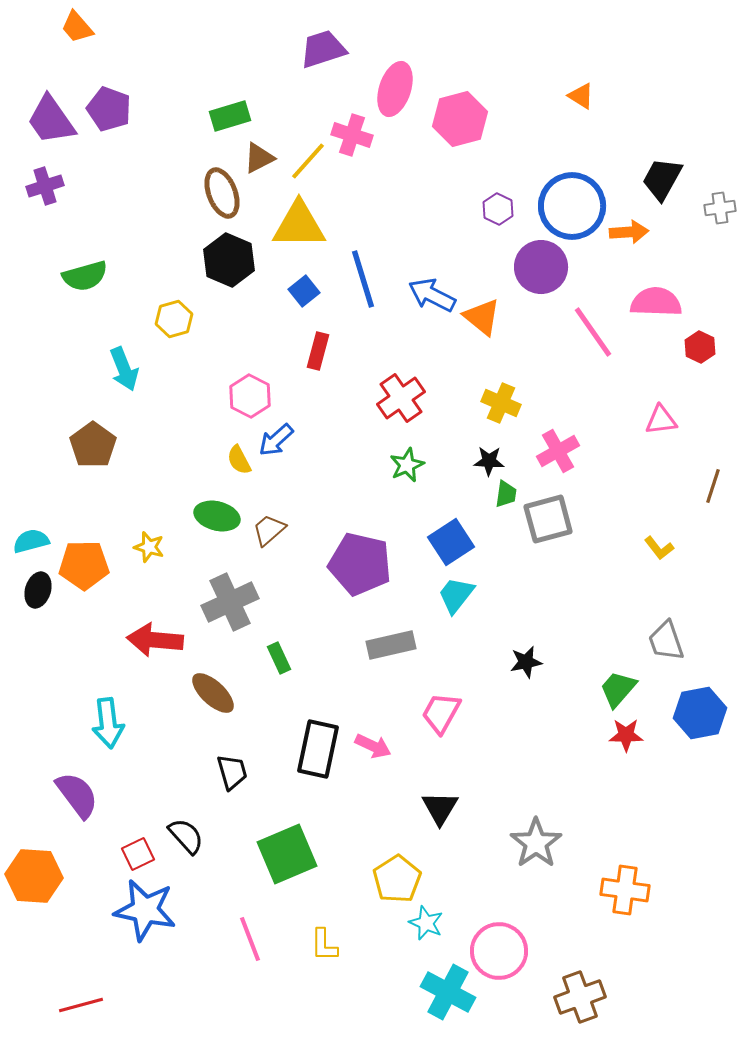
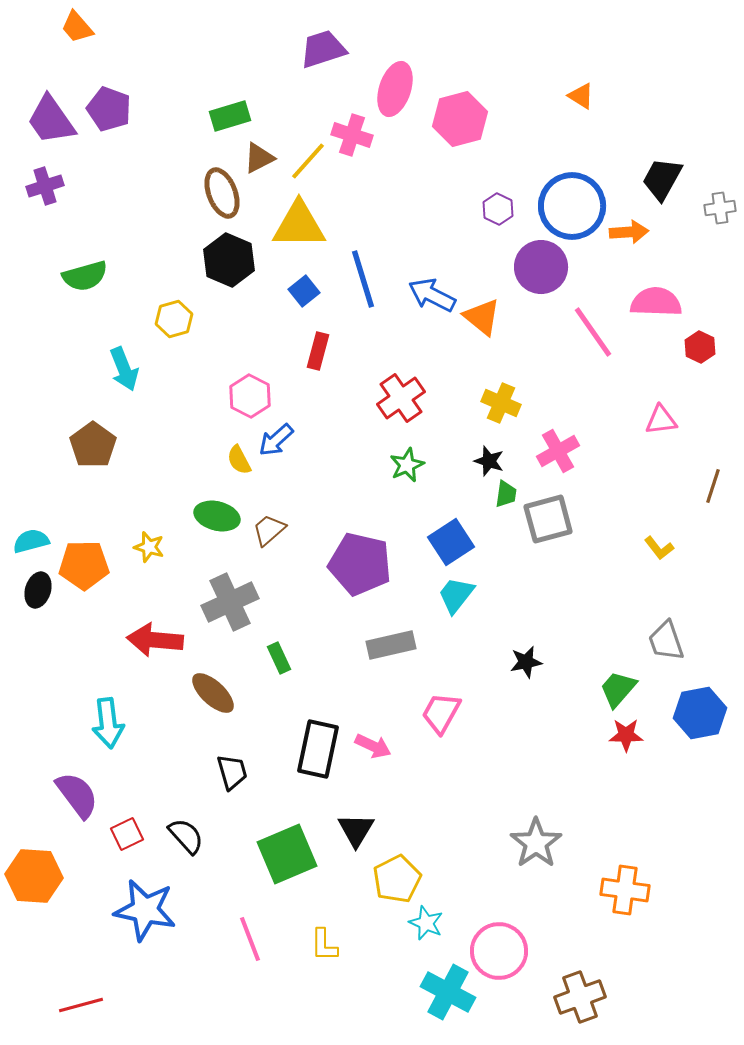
black star at (489, 461): rotated 16 degrees clockwise
black triangle at (440, 808): moved 84 px left, 22 px down
red square at (138, 854): moved 11 px left, 20 px up
yellow pentagon at (397, 879): rotated 6 degrees clockwise
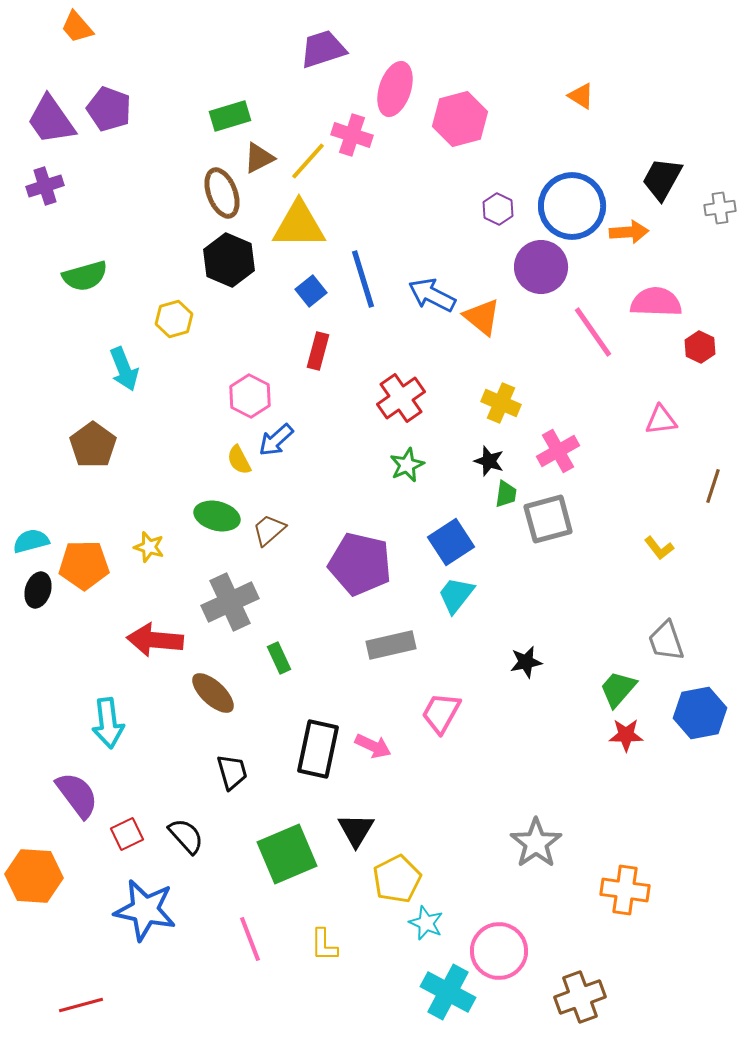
blue square at (304, 291): moved 7 px right
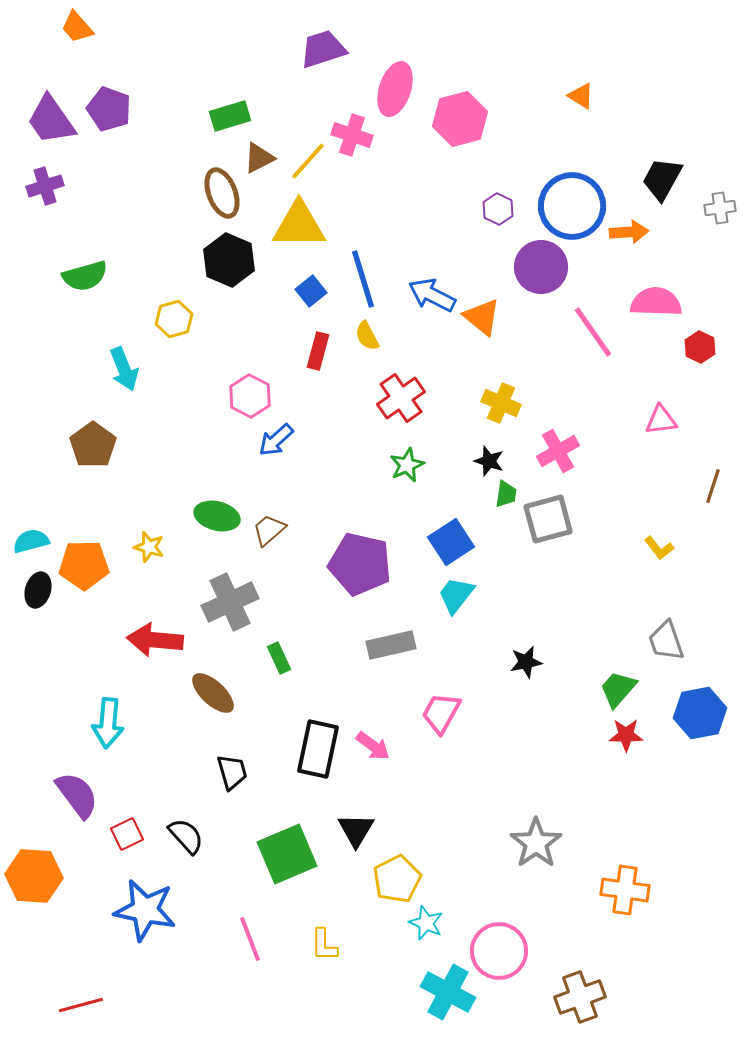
yellow semicircle at (239, 460): moved 128 px right, 124 px up
cyan arrow at (108, 723): rotated 12 degrees clockwise
pink arrow at (373, 746): rotated 12 degrees clockwise
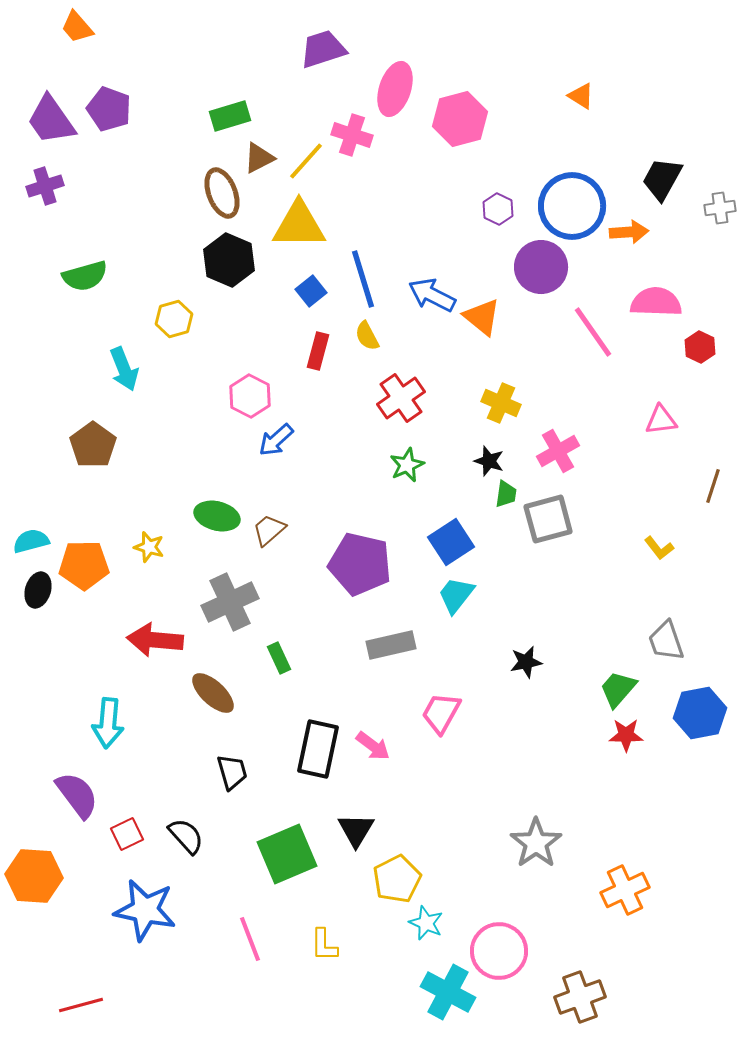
yellow line at (308, 161): moved 2 px left
orange cross at (625, 890): rotated 33 degrees counterclockwise
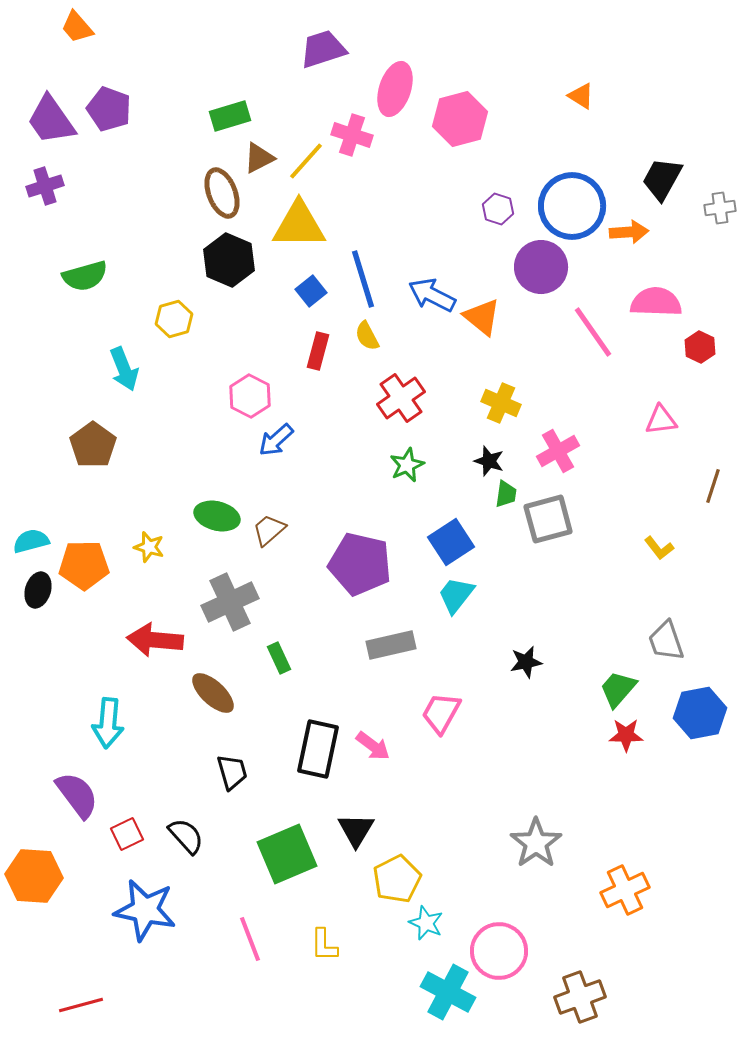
purple hexagon at (498, 209): rotated 8 degrees counterclockwise
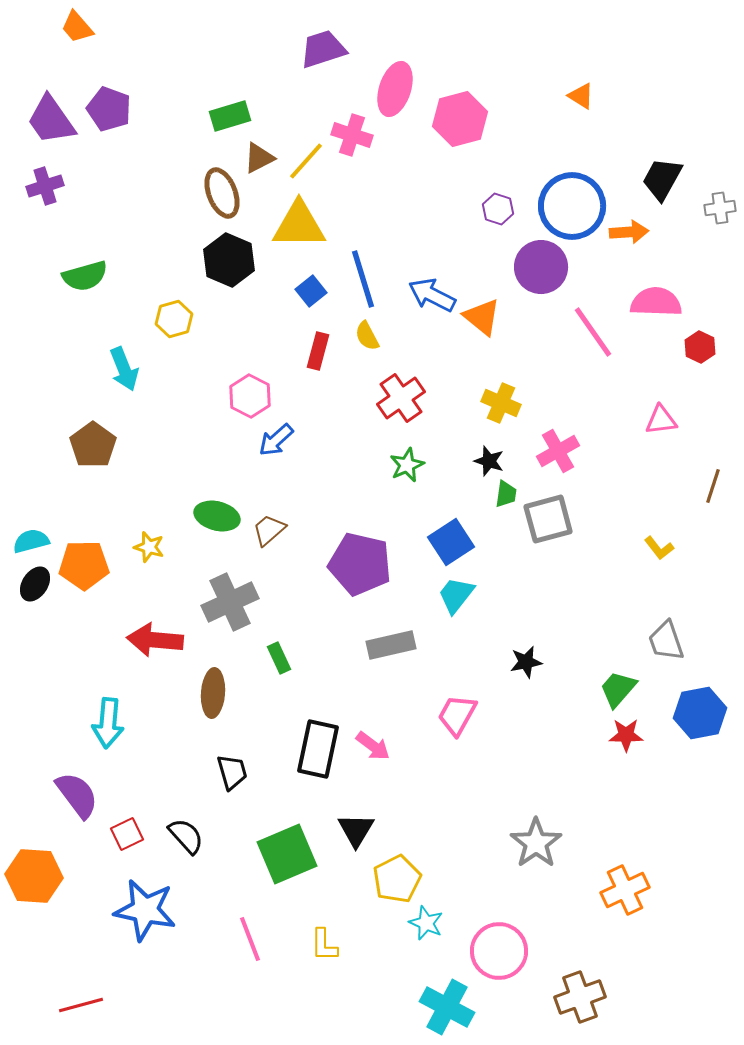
black ellipse at (38, 590): moved 3 px left, 6 px up; rotated 16 degrees clockwise
brown ellipse at (213, 693): rotated 51 degrees clockwise
pink trapezoid at (441, 713): moved 16 px right, 2 px down
cyan cross at (448, 992): moved 1 px left, 15 px down
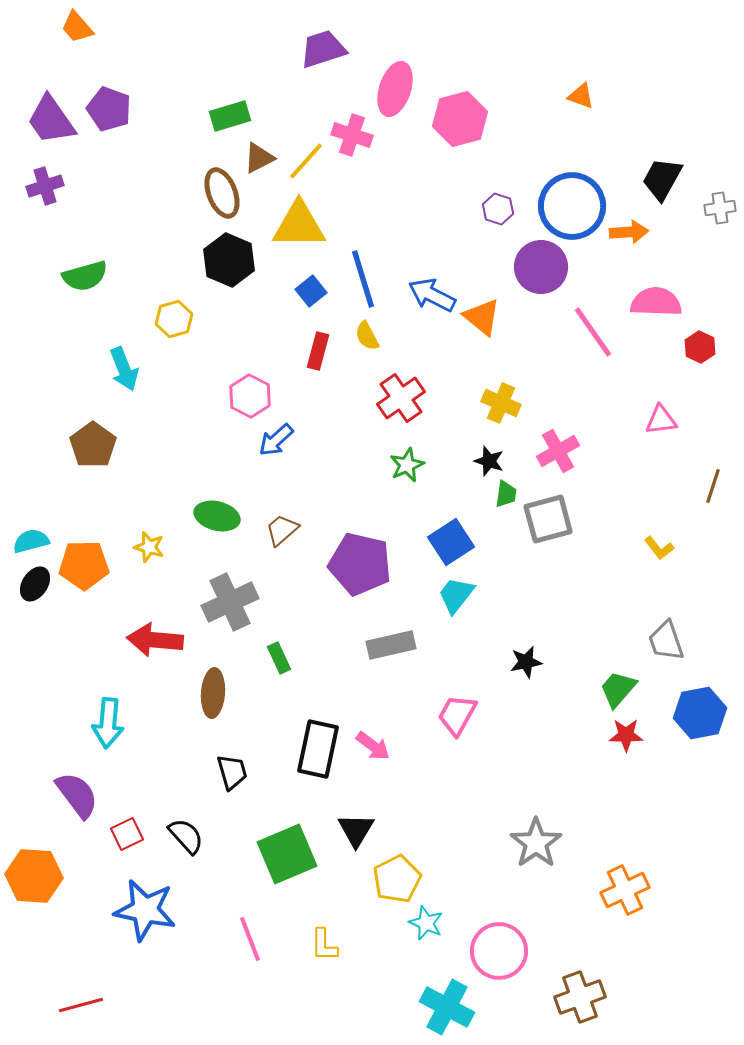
orange triangle at (581, 96): rotated 12 degrees counterclockwise
brown trapezoid at (269, 530): moved 13 px right
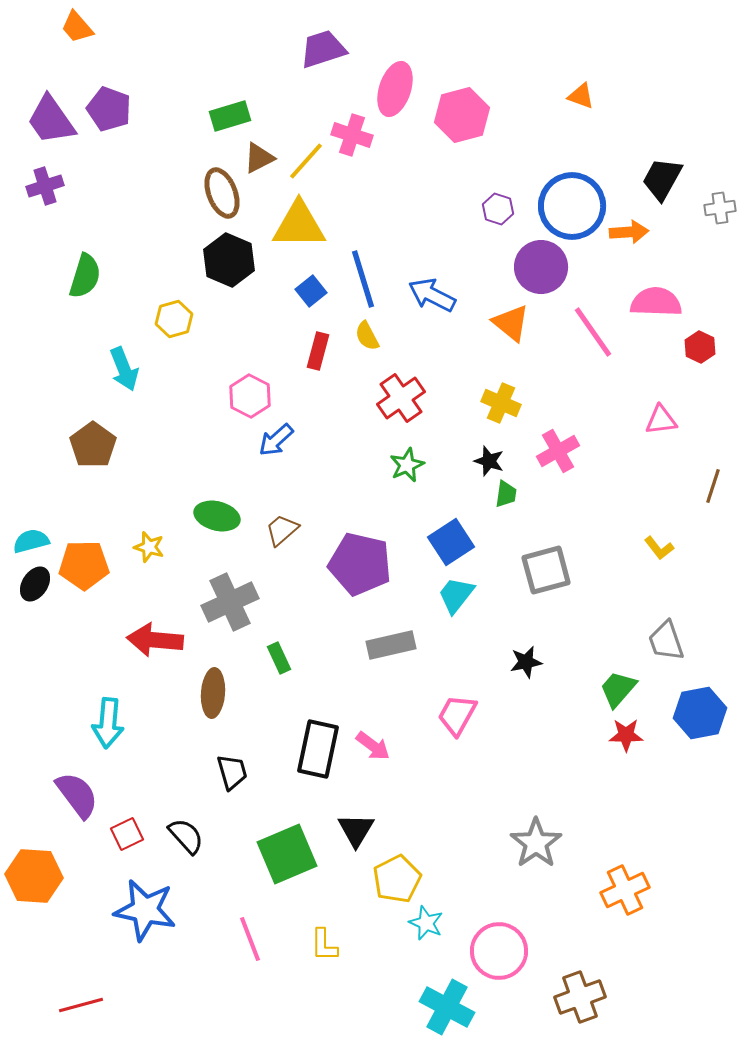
pink hexagon at (460, 119): moved 2 px right, 4 px up
green semicircle at (85, 276): rotated 57 degrees counterclockwise
orange triangle at (482, 317): moved 29 px right, 6 px down
gray square at (548, 519): moved 2 px left, 51 px down
